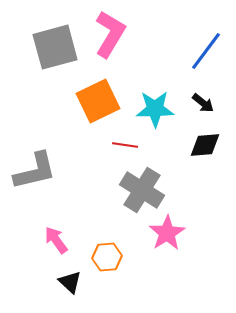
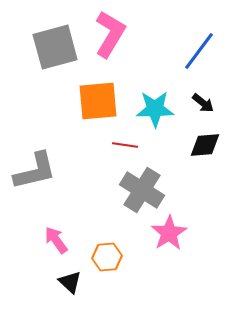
blue line: moved 7 px left
orange square: rotated 21 degrees clockwise
pink star: moved 2 px right
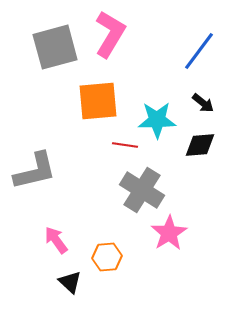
cyan star: moved 2 px right, 11 px down
black diamond: moved 5 px left
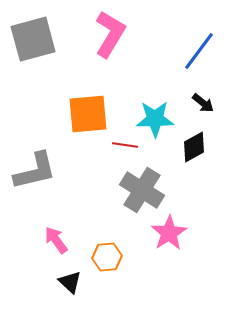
gray square: moved 22 px left, 8 px up
orange square: moved 10 px left, 13 px down
cyan star: moved 2 px left, 1 px up
black diamond: moved 6 px left, 2 px down; rotated 24 degrees counterclockwise
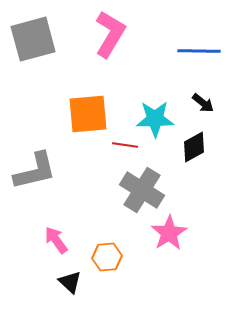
blue line: rotated 54 degrees clockwise
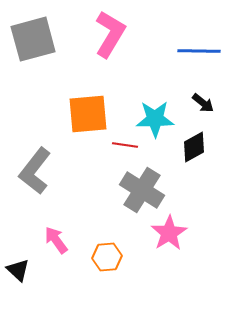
gray L-shape: rotated 141 degrees clockwise
black triangle: moved 52 px left, 12 px up
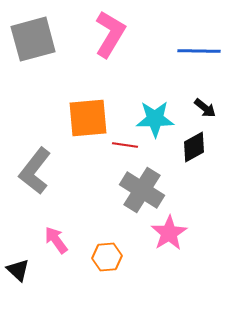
black arrow: moved 2 px right, 5 px down
orange square: moved 4 px down
